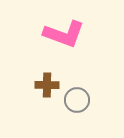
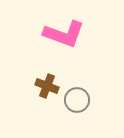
brown cross: moved 1 px down; rotated 20 degrees clockwise
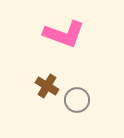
brown cross: rotated 10 degrees clockwise
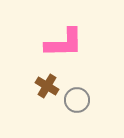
pink L-shape: moved 9 px down; rotated 21 degrees counterclockwise
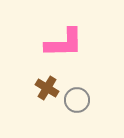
brown cross: moved 2 px down
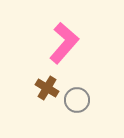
pink L-shape: rotated 48 degrees counterclockwise
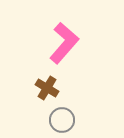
gray circle: moved 15 px left, 20 px down
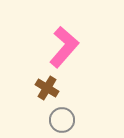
pink L-shape: moved 4 px down
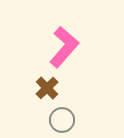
brown cross: rotated 15 degrees clockwise
